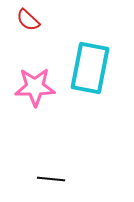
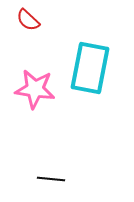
pink star: moved 2 px down; rotated 9 degrees clockwise
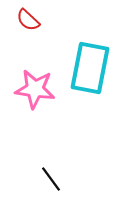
black line: rotated 48 degrees clockwise
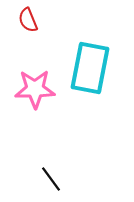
red semicircle: rotated 25 degrees clockwise
pink star: rotated 9 degrees counterclockwise
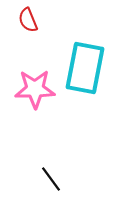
cyan rectangle: moved 5 px left
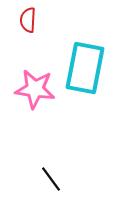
red semicircle: rotated 25 degrees clockwise
pink star: rotated 9 degrees clockwise
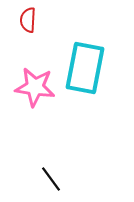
pink star: moved 2 px up
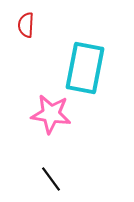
red semicircle: moved 2 px left, 5 px down
pink star: moved 16 px right, 27 px down
